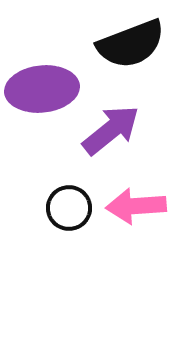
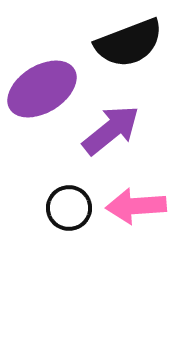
black semicircle: moved 2 px left, 1 px up
purple ellipse: rotated 26 degrees counterclockwise
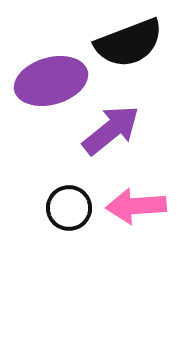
purple ellipse: moved 9 px right, 8 px up; rotated 16 degrees clockwise
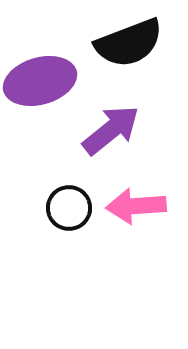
purple ellipse: moved 11 px left
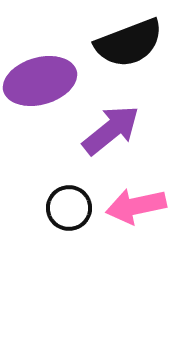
pink arrow: rotated 8 degrees counterclockwise
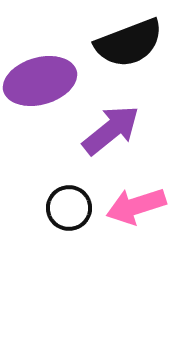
pink arrow: rotated 6 degrees counterclockwise
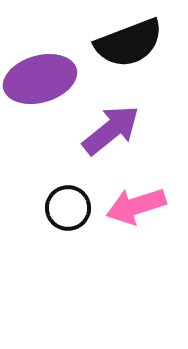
purple ellipse: moved 2 px up
black circle: moved 1 px left
